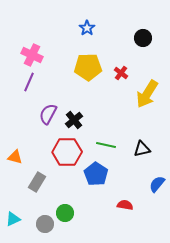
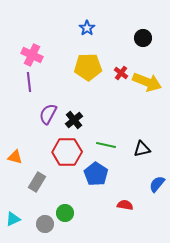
purple line: rotated 30 degrees counterclockwise
yellow arrow: moved 12 px up; rotated 100 degrees counterclockwise
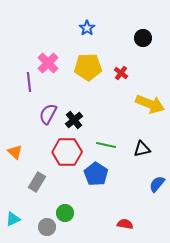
pink cross: moved 16 px right, 8 px down; rotated 20 degrees clockwise
yellow arrow: moved 3 px right, 22 px down
orange triangle: moved 5 px up; rotated 28 degrees clockwise
red semicircle: moved 19 px down
gray circle: moved 2 px right, 3 px down
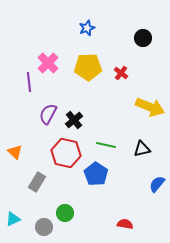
blue star: rotated 14 degrees clockwise
yellow arrow: moved 3 px down
red hexagon: moved 1 px left, 1 px down; rotated 12 degrees clockwise
gray circle: moved 3 px left
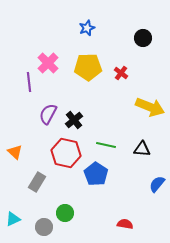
black triangle: rotated 18 degrees clockwise
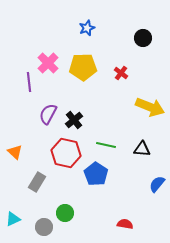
yellow pentagon: moved 5 px left
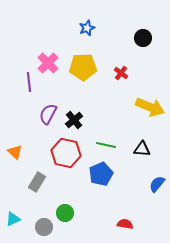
blue pentagon: moved 5 px right; rotated 15 degrees clockwise
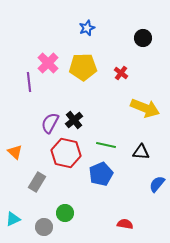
yellow arrow: moved 5 px left, 1 px down
purple semicircle: moved 2 px right, 9 px down
black triangle: moved 1 px left, 3 px down
